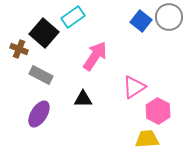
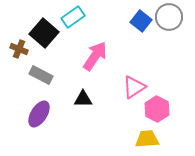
pink hexagon: moved 1 px left, 2 px up
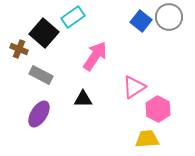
pink hexagon: moved 1 px right
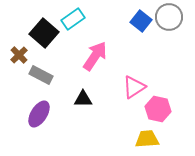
cyan rectangle: moved 2 px down
brown cross: moved 6 px down; rotated 24 degrees clockwise
pink hexagon: rotated 15 degrees counterclockwise
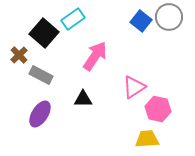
purple ellipse: moved 1 px right
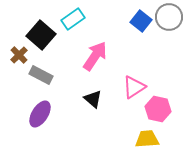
black square: moved 3 px left, 2 px down
black triangle: moved 10 px right; rotated 42 degrees clockwise
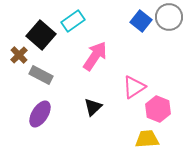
cyan rectangle: moved 2 px down
black triangle: moved 8 px down; rotated 36 degrees clockwise
pink hexagon: rotated 10 degrees clockwise
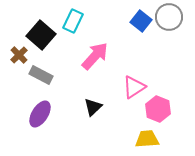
cyan rectangle: rotated 30 degrees counterclockwise
pink arrow: rotated 8 degrees clockwise
